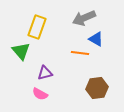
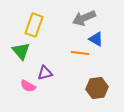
yellow rectangle: moved 3 px left, 2 px up
pink semicircle: moved 12 px left, 8 px up
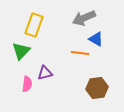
green triangle: rotated 24 degrees clockwise
pink semicircle: moved 1 px left, 2 px up; rotated 112 degrees counterclockwise
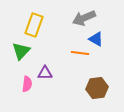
purple triangle: rotated 14 degrees clockwise
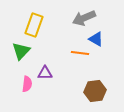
brown hexagon: moved 2 px left, 3 px down
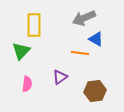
yellow rectangle: rotated 20 degrees counterclockwise
purple triangle: moved 15 px right, 4 px down; rotated 35 degrees counterclockwise
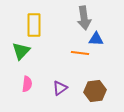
gray arrow: rotated 75 degrees counterclockwise
blue triangle: rotated 28 degrees counterclockwise
purple triangle: moved 11 px down
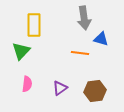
blue triangle: moved 5 px right; rotated 14 degrees clockwise
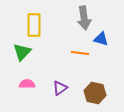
green triangle: moved 1 px right, 1 px down
pink semicircle: rotated 98 degrees counterclockwise
brown hexagon: moved 2 px down; rotated 20 degrees clockwise
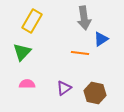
yellow rectangle: moved 2 px left, 4 px up; rotated 30 degrees clockwise
blue triangle: rotated 49 degrees counterclockwise
purple triangle: moved 4 px right
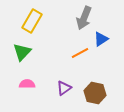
gray arrow: rotated 30 degrees clockwise
orange line: rotated 36 degrees counterclockwise
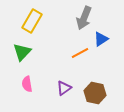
pink semicircle: rotated 98 degrees counterclockwise
